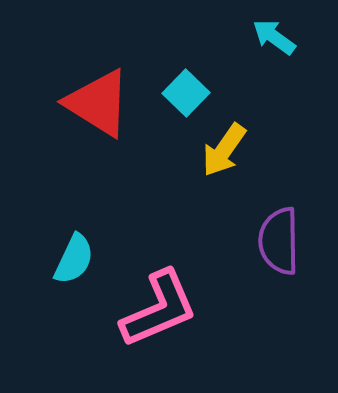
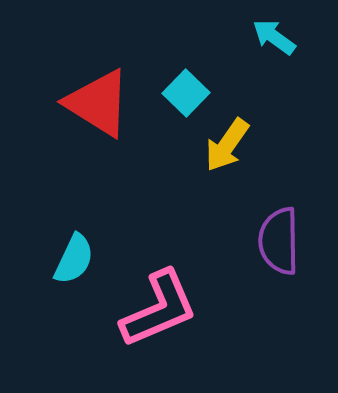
yellow arrow: moved 3 px right, 5 px up
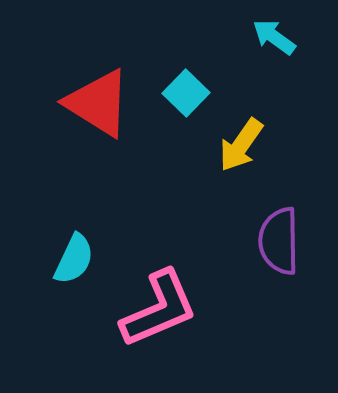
yellow arrow: moved 14 px right
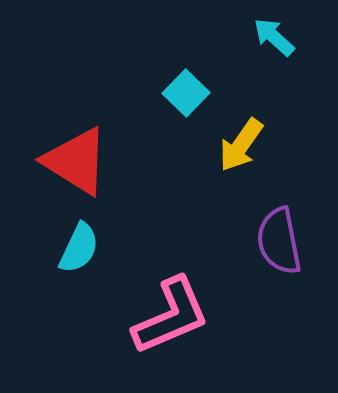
cyan arrow: rotated 6 degrees clockwise
red triangle: moved 22 px left, 58 px down
purple semicircle: rotated 10 degrees counterclockwise
cyan semicircle: moved 5 px right, 11 px up
pink L-shape: moved 12 px right, 7 px down
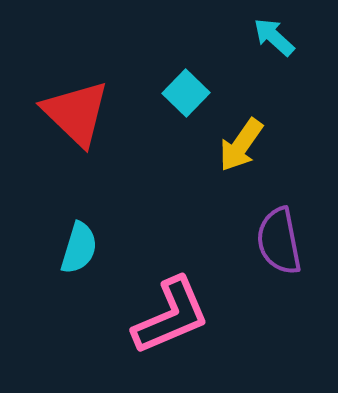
red triangle: moved 48 px up; rotated 12 degrees clockwise
cyan semicircle: rotated 8 degrees counterclockwise
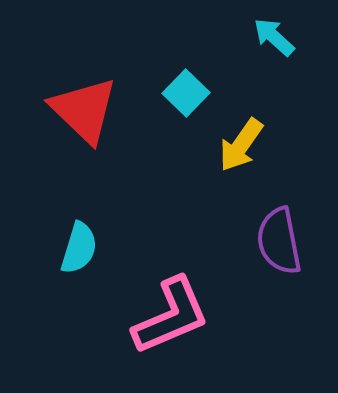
red triangle: moved 8 px right, 3 px up
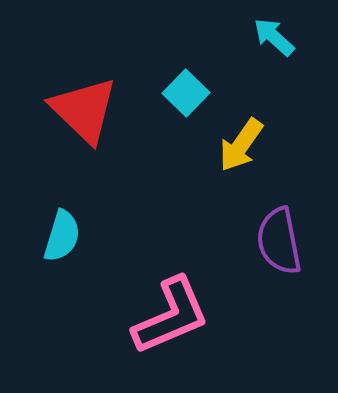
cyan semicircle: moved 17 px left, 12 px up
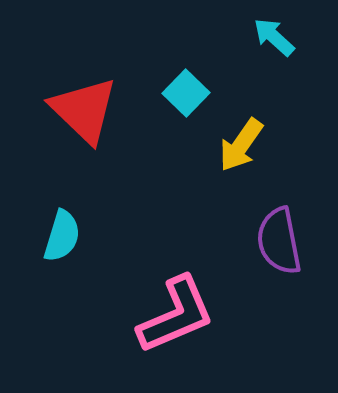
pink L-shape: moved 5 px right, 1 px up
